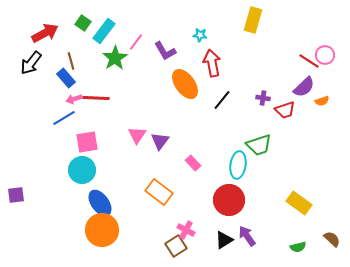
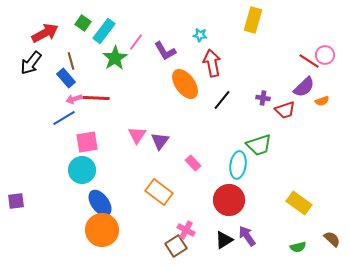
purple square at (16, 195): moved 6 px down
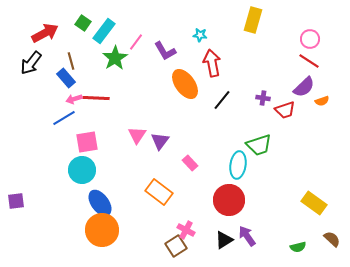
pink circle at (325, 55): moved 15 px left, 16 px up
pink rectangle at (193, 163): moved 3 px left
yellow rectangle at (299, 203): moved 15 px right
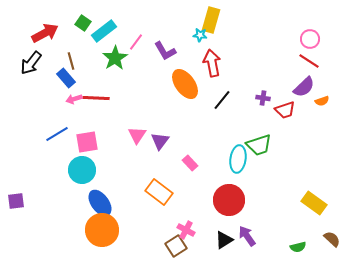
yellow rectangle at (253, 20): moved 42 px left
cyan rectangle at (104, 31): rotated 15 degrees clockwise
blue line at (64, 118): moved 7 px left, 16 px down
cyan ellipse at (238, 165): moved 6 px up
